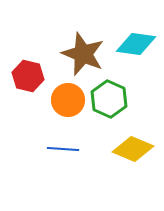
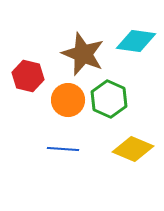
cyan diamond: moved 3 px up
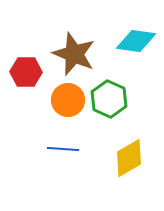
brown star: moved 9 px left
red hexagon: moved 2 px left, 4 px up; rotated 12 degrees counterclockwise
yellow diamond: moved 4 px left, 9 px down; rotated 54 degrees counterclockwise
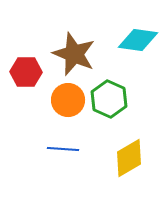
cyan diamond: moved 2 px right, 1 px up
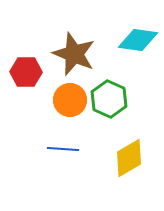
orange circle: moved 2 px right
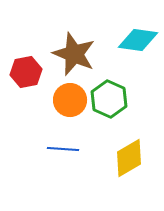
red hexagon: rotated 12 degrees counterclockwise
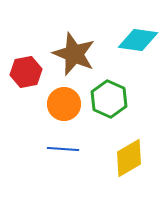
orange circle: moved 6 px left, 4 px down
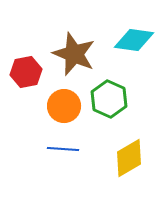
cyan diamond: moved 4 px left
orange circle: moved 2 px down
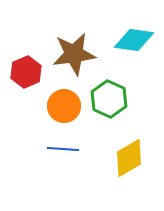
brown star: rotated 30 degrees counterclockwise
red hexagon: rotated 12 degrees counterclockwise
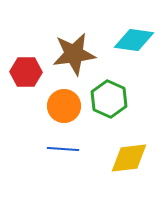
red hexagon: rotated 24 degrees clockwise
yellow diamond: rotated 24 degrees clockwise
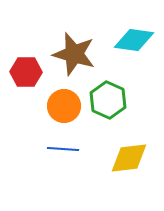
brown star: rotated 24 degrees clockwise
green hexagon: moved 1 px left, 1 px down
